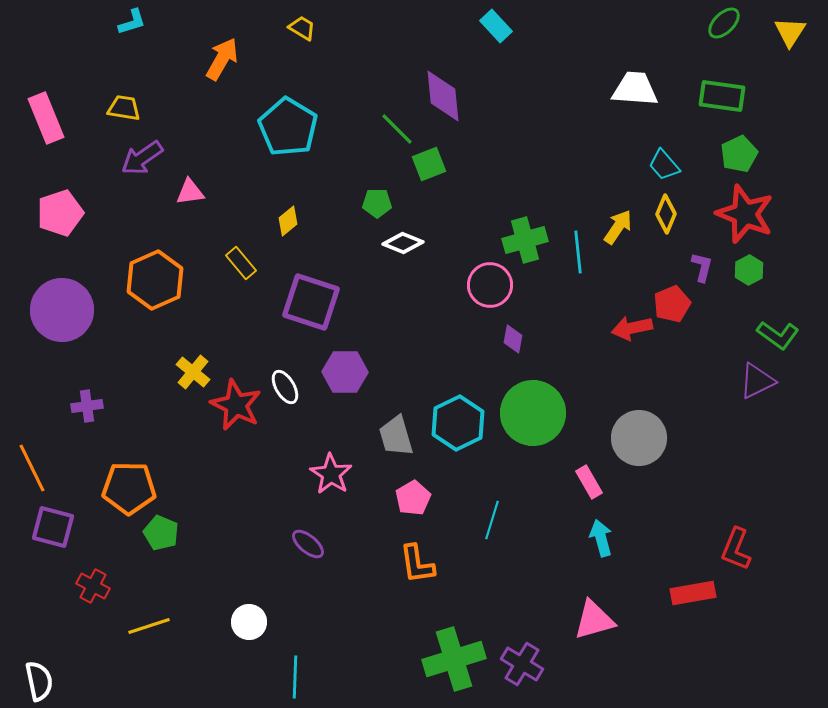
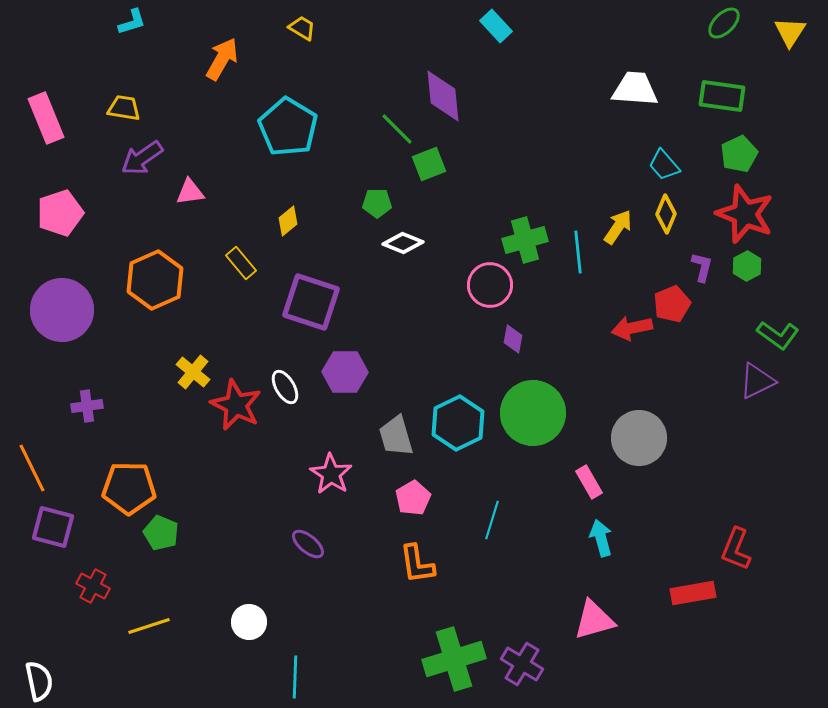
green hexagon at (749, 270): moved 2 px left, 4 px up
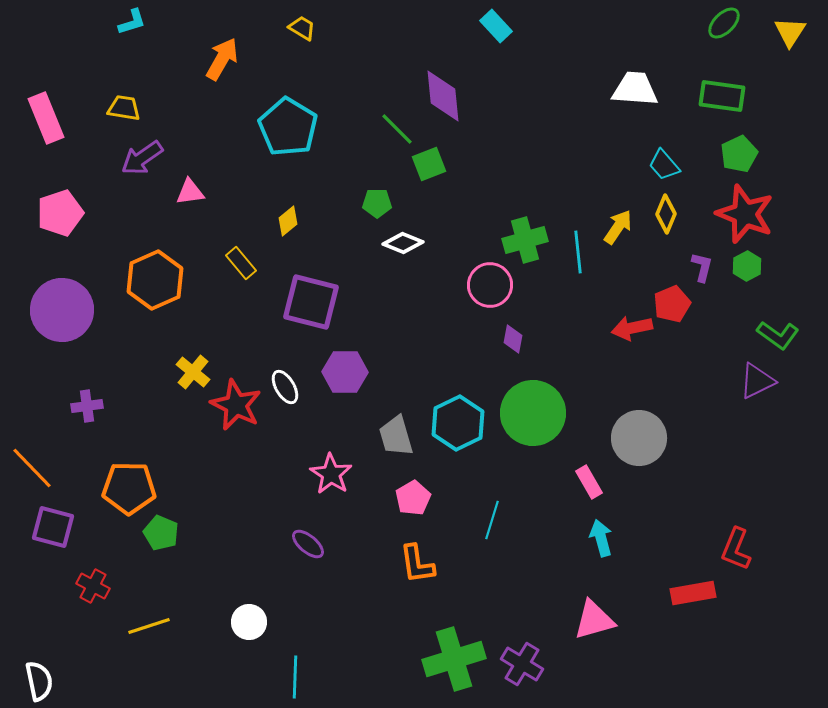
purple square at (311, 302): rotated 4 degrees counterclockwise
orange line at (32, 468): rotated 18 degrees counterclockwise
